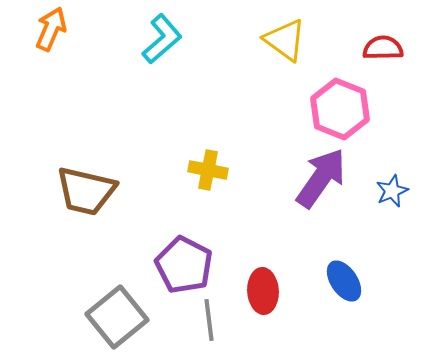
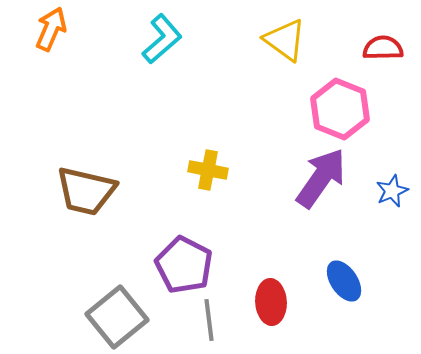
red ellipse: moved 8 px right, 11 px down
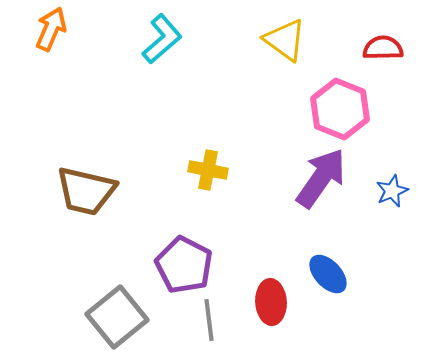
blue ellipse: moved 16 px left, 7 px up; rotated 9 degrees counterclockwise
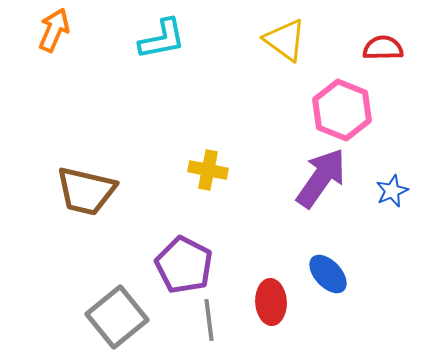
orange arrow: moved 3 px right, 1 px down
cyan L-shape: rotated 30 degrees clockwise
pink hexagon: moved 2 px right, 1 px down
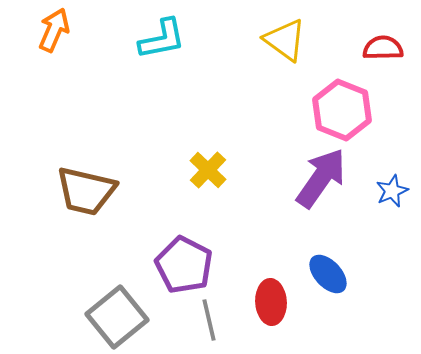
yellow cross: rotated 33 degrees clockwise
gray line: rotated 6 degrees counterclockwise
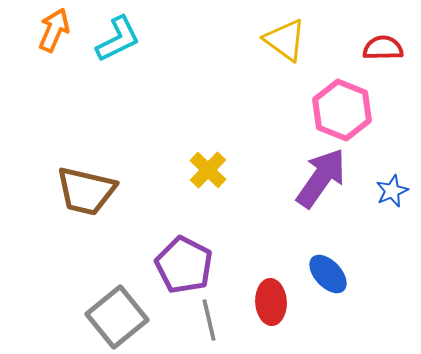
cyan L-shape: moved 44 px left; rotated 15 degrees counterclockwise
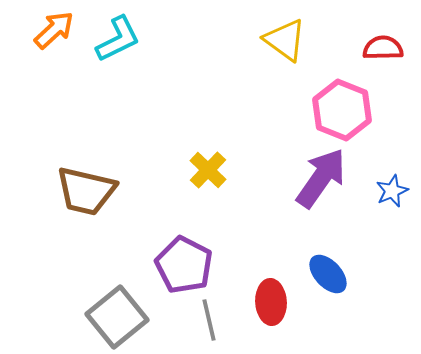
orange arrow: rotated 24 degrees clockwise
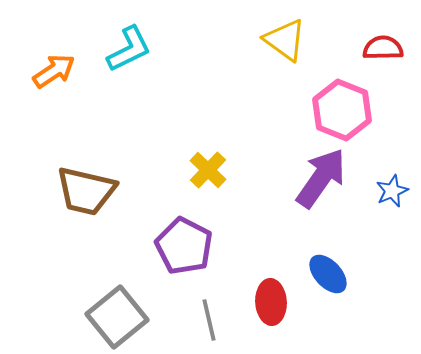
orange arrow: moved 41 px down; rotated 9 degrees clockwise
cyan L-shape: moved 11 px right, 10 px down
purple pentagon: moved 19 px up
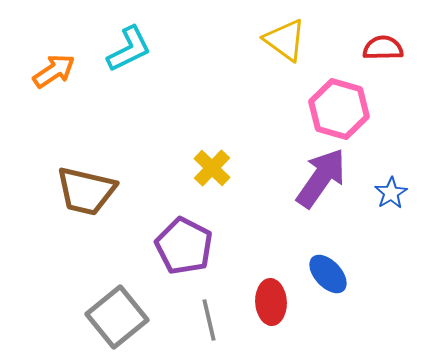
pink hexagon: moved 3 px left, 1 px up; rotated 6 degrees counterclockwise
yellow cross: moved 4 px right, 2 px up
blue star: moved 1 px left, 2 px down; rotated 8 degrees counterclockwise
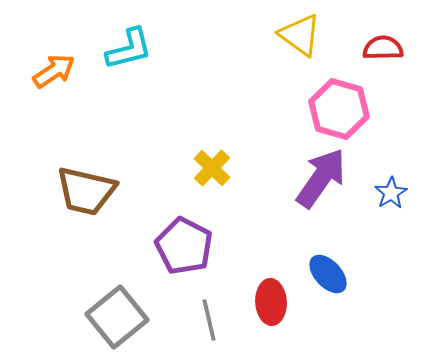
yellow triangle: moved 15 px right, 5 px up
cyan L-shape: rotated 12 degrees clockwise
